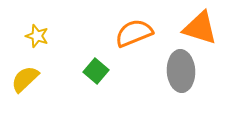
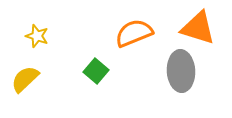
orange triangle: moved 2 px left
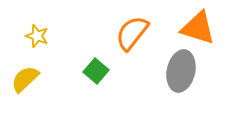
orange semicircle: moved 2 px left; rotated 30 degrees counterclockwise
gray ellipse: rotated 15 degrees clockwise
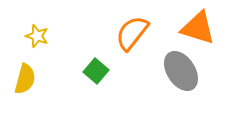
gray ellipse: rotated 45 degrees counterclockwise
yellow semicircle: rotated 148 degrees clockwise
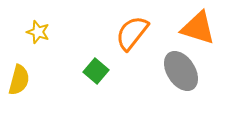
yellow star: moved 1 px right, 4 px up
yellow semicircle: moved 6 px left, 1 px down
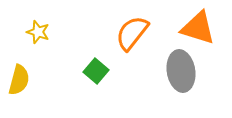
gray ellipse: rotated 24 degrees clockwise
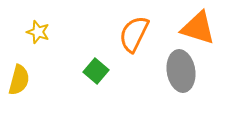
orange semicircle: moved 2 px right, 1 px down; rotated 12 degrees counterclockwise
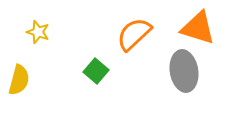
orange semicircle: rotated 21 degrees clockwise
gray ellipse: moved 3 px right
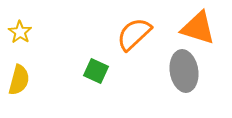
yellow star: moved 18 px left; rotated 15 degrees clockwise
green square: rotated 15 degrees counterclockwise
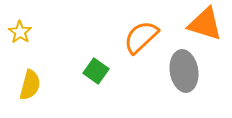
orange triangle: moved 7 px right, 4 px up
orange semicircle: moved 7 px right, 3 px down
green square: rotated 10 degrees clockwise
yellow semicircle: moved 11 px right, 5 px down
